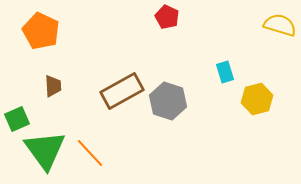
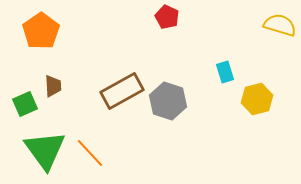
orange pentagon: rotated 12 degrees clockwise
green square: moved 8 px right, 15 px up
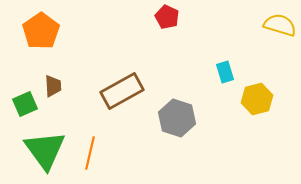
gray hexagon: moved 9 px right, 17 px down
orange line: rotated 56 degrees clockwise
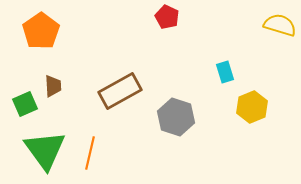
brown rectangle: moved 2 px left
yellow hexagon: moved 5 px left, 8 px down; rotated 8 degrees counterclockwise
gray hexagon: moved 1 px left, 1 px up
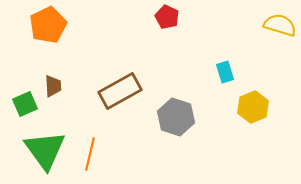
orange pentagon: moved 7 px right, 6 px up; rotated 9 degrees clockwise
yellow hexagon: moved 1 px right
orange line: moved 1 px down
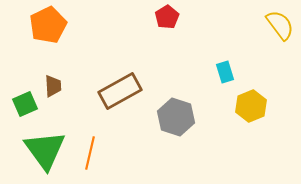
red pentagon: rotated 15 degrees clockwise
yellow semicircle: rotated 36 degrees clockwise
yellow hexagon: moved 2 px left, 1 px up
orange line: moved 1 px up
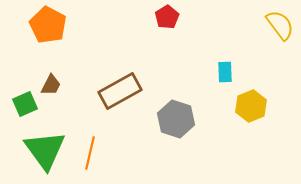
orange pentagon: rotated 18 degrees counterclockwise
cyan rectangle: rotated 15 degrees clockwise
brown trapezoid: moved 2 px left, 1 px up; rotated 30 degrees clockwise
gray hexagon: moved 2 px down
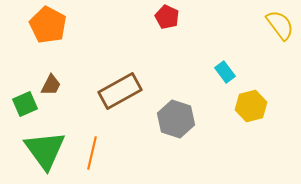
red pentagon: rotated 15 degrees counterclockwise
cyan rectangle: rotated 35 degrees counterclockwise
yellow hexagon: rotated 8 degrees clockwise
orange line: moved 2 px right
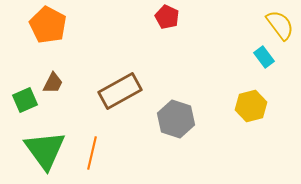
cyan rectangle: moved 39 px right, 15 px up
brown trapezoid: moved 2 px right, 2 px up
green square: moved 4 px up
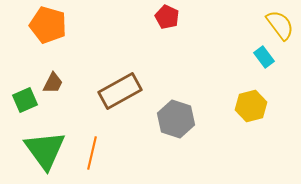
orange pentagon: rotated 12 degrees counterclockwise
